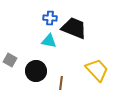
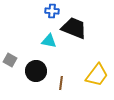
blue cross: moved 2 px right, 7 px up
yellow trapezoid: moved 5 px down; rotated 80 degrees clockwise
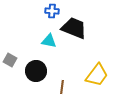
brown line: moved 1 px right, 4 px down
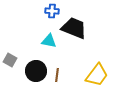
brown line: moved 5 px left, 12 px up
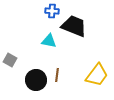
black trapezoid: moved 2 px up
black circle: moved 9 px down
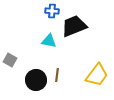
black trapezoid: rotated 44 degrees counterclockwise
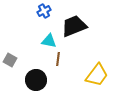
blue cross: moved 8 px left; rotated 32 degrees counterclockwise
brown line: moved 1 px right, 16 px up
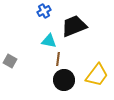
gray square: moved 1 px down
black circle: moved 28 px right
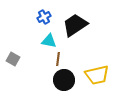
blue cross: moved 6 px down
black trapezoid: moved 1 px right, 1 px up; rotated 12 degrees counterclockwise
gray square: moved 3 px right, 2 px up
yellow trapezoid: rotated 40 degrees clockwise
